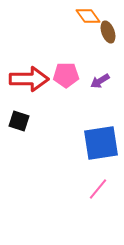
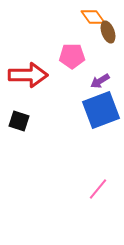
orange diamond: moved 5 px right, 1 px down
pink pentagon: moved 6 px right, 19 px up
red arrow: moved 1 px left, 4 px up
blue square: moved 33 px up; rotated 12 degrees counterclockwise
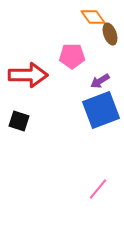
brown ellipse: moved 2 px right, 2 px down
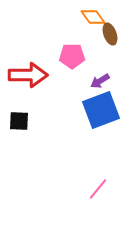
black square: rotated 15 degrees counterclockwise
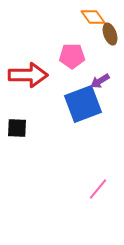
blue square: moved 18 px left, 6 px up
black square: moved 2 px left, 7 px down
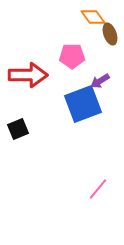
black square: moved 1 px right, 1 px down; rotated 25 degrees counterclockwise
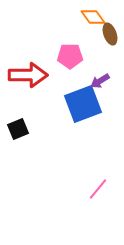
pink pentagon: moved 2 px left
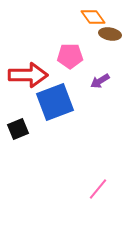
brown ellipse: rotated 60 degrees counterclockwise
blue square: moved 28 px left, 2 px up
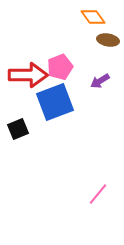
brown ellipse: moved 2 px left, 6 px down
pink pentagon: moved 10 px left, 11 px down; rotated 20 degrees counterclockwise
pink line: moved 5 px down
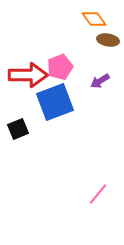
orange diamond: moved 1 px right, 2 px down
